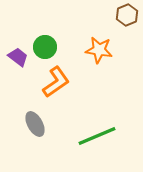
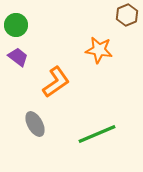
green circle: moved 29 px left, 22 px up
green line: moved 2 px up
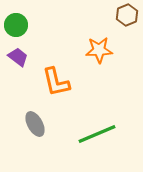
orange star: rotated 12 degrees counterclockwise
orange L-shape: rotated 112 degrees clockwise
